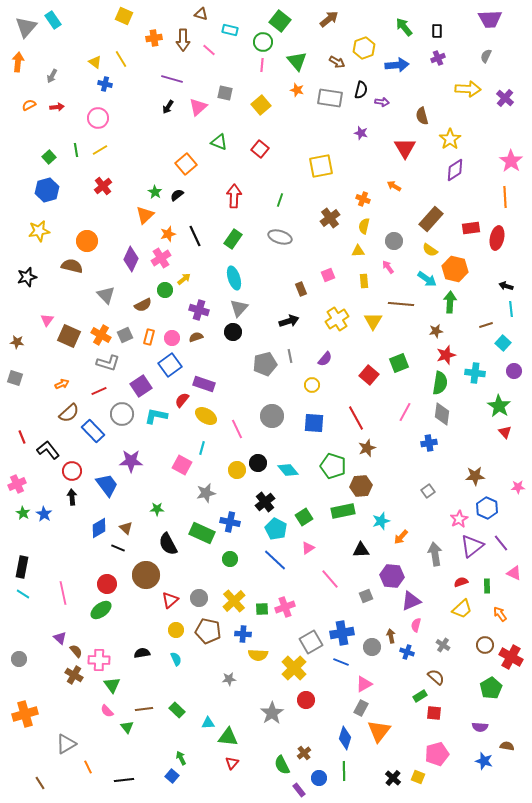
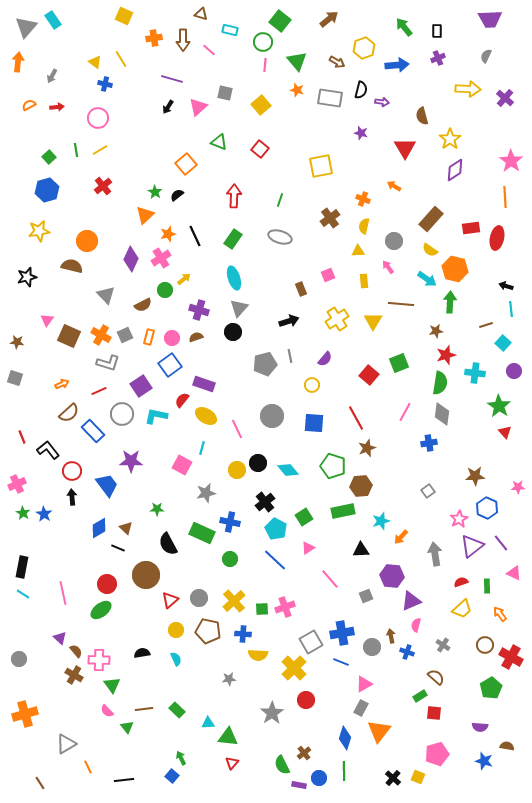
pink line at (262, 65): moved 3 px right
purple rectangle at (299, 790): moved 5 px up; rotated 40 degrees counterclockwise
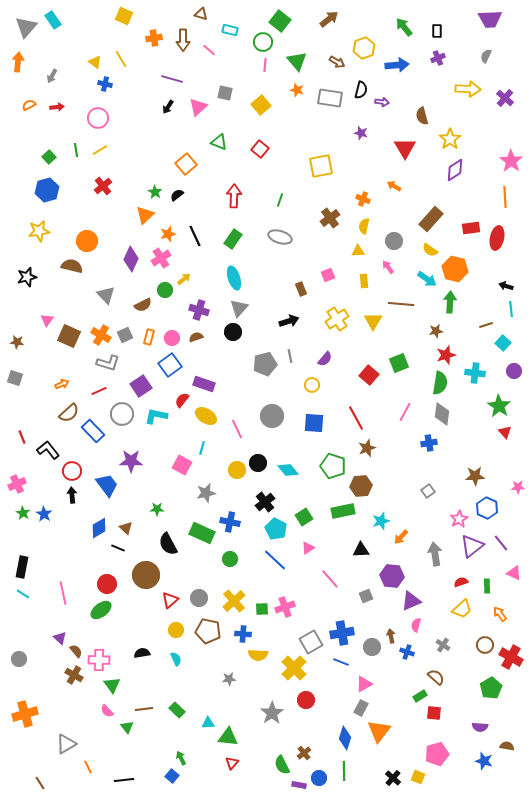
black arrow at (72, 497): moved 2 px up
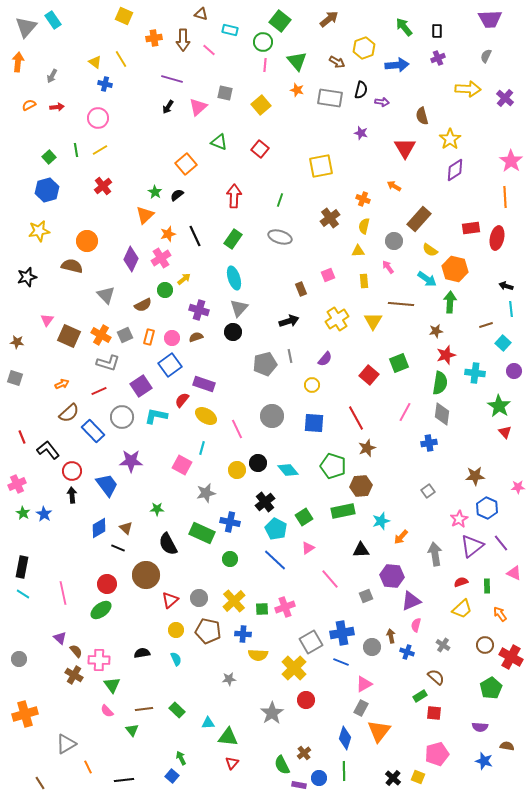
brown rectangle at (431, 219): moved 12 px left
gray circle at (122, 414): moved 3 px down
green triangle at (127, 727): moved 5 px right, 3 px down
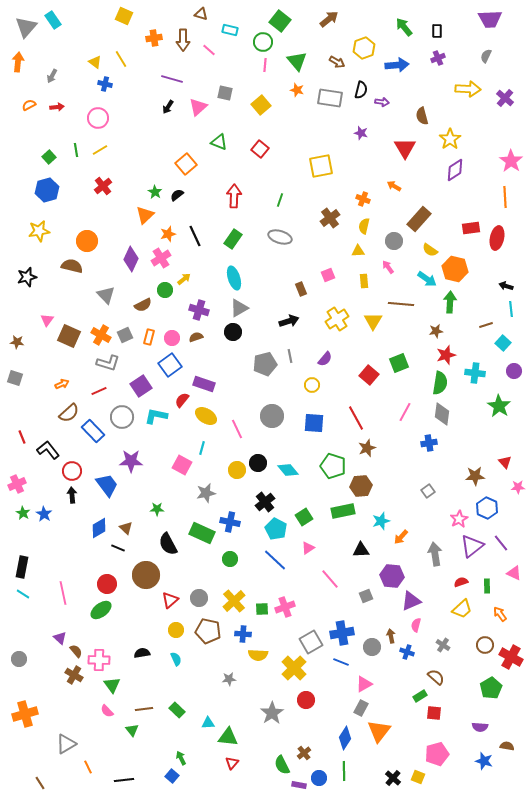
gray triangle at (239, 308): rotated 18 degrees clockwise
red triangle at (505, 432): moved 30 px down
blue diamond at (345, 738): rotated 15 degrees clockwise
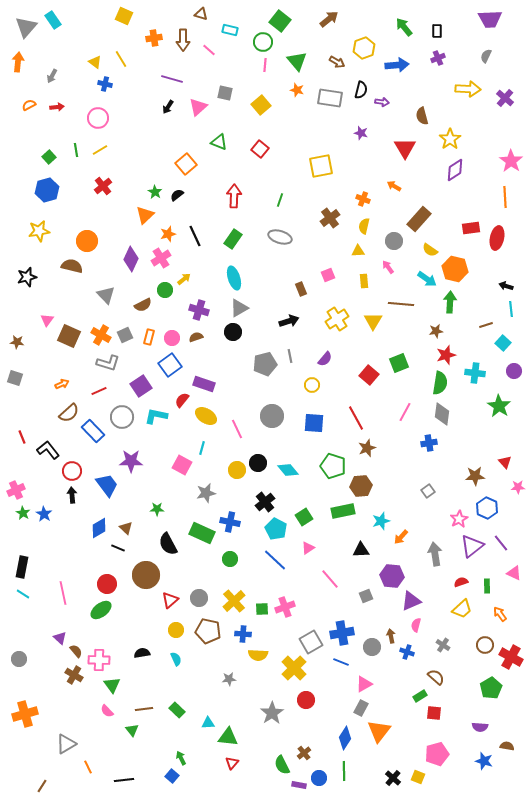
pink cross at (17, 484): moved 1 px left, 6 px down
brown line at (40, 783): moved 2 px right, 3 px down; rotated 64 degrees clockwise
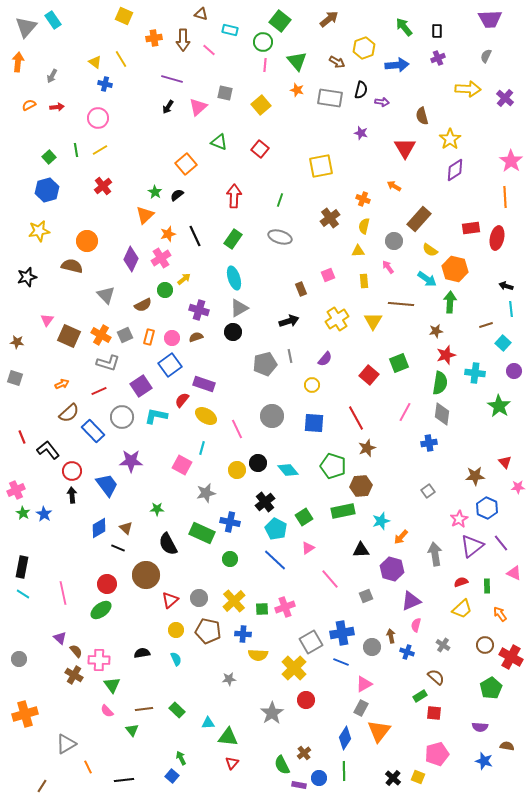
purple hexagon at (392, 576): moved 7 px up; rotated 10 degrees clockwise
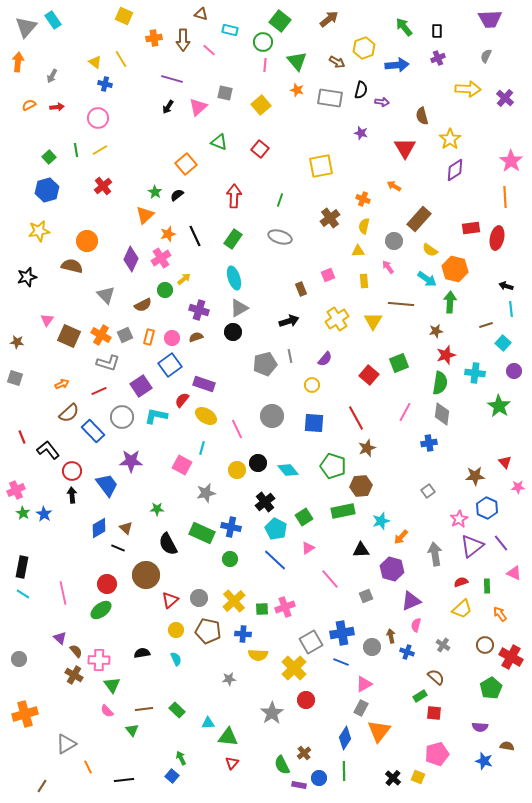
blue cross at (230, 522): moved 1 px right, 5 px down
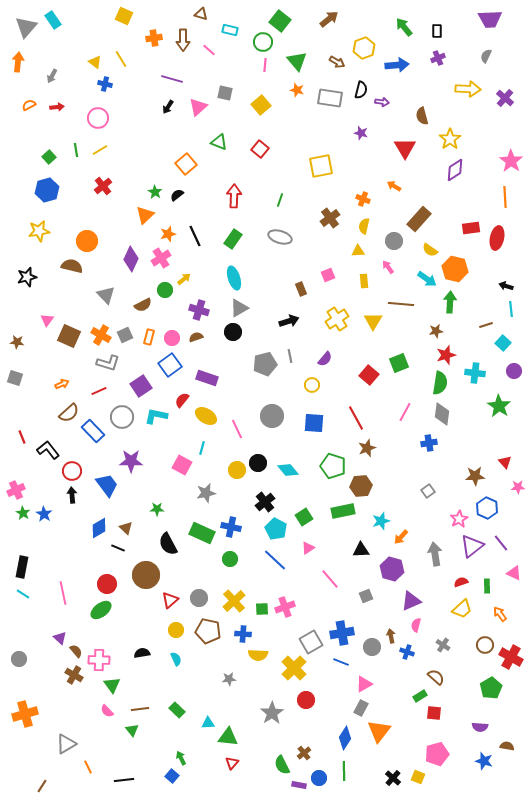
purple rectangle at (204, 384): moved 3 px right, 6 px up
brown line at (144, 709): moved 4 px left
